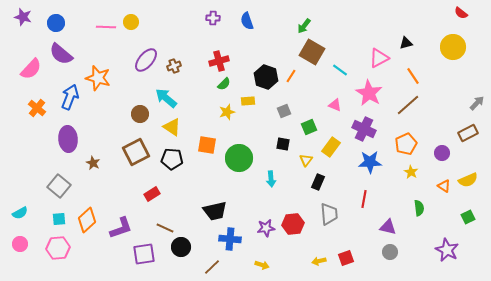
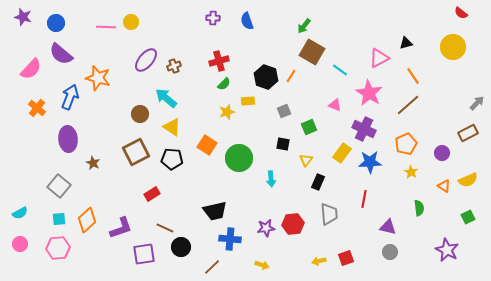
orange square at (207, 145): rotated 24 degrees clockwise
yellow rectangle at (331, 147): moved 11 px right, 6 px down
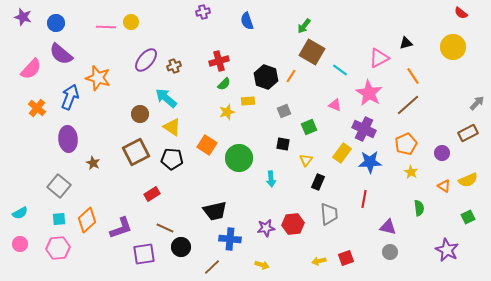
purple cross at (213, 18): moved 10 px left, 6 px up; rotated 16 degrees counterclockwise
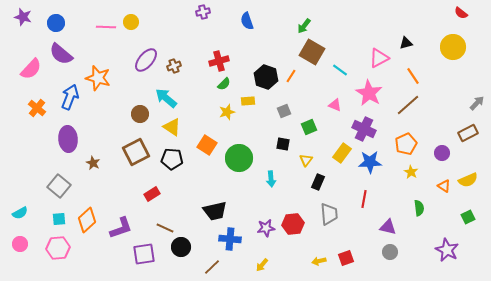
yellow arrow at (262, 265): rotated 112 degrees clockwise
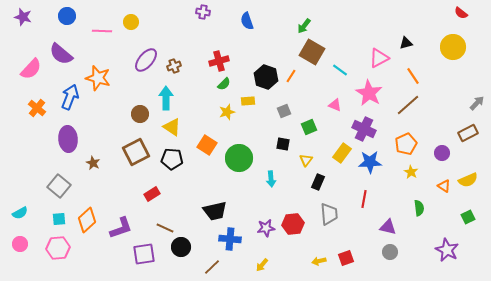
purple cross at (203, 12): rotated 24 degrees clockwise
blue circle at (56, 23): moved 11 px right, 7 px up
pink line at (106, 27): moved 4 px left, 4 px down
cyan arrow at (166, 98): rotated 50 degrees clockwise
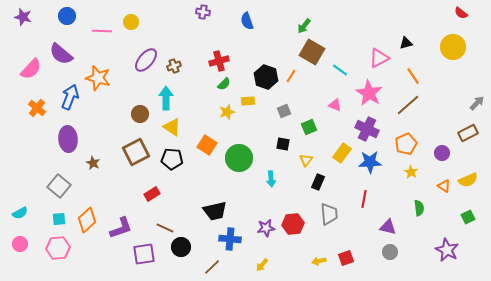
purple cross at (364, 129): moved 3 px right
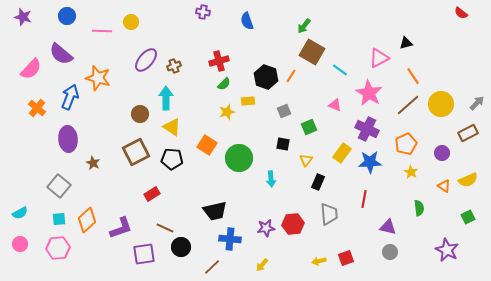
yellow circle at (453, 47): moved 12 px left, 57 px down
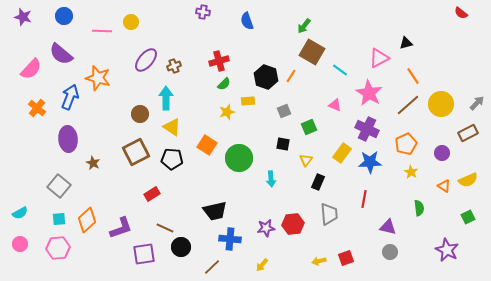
blue circle at (67, 16): moved 3 px left
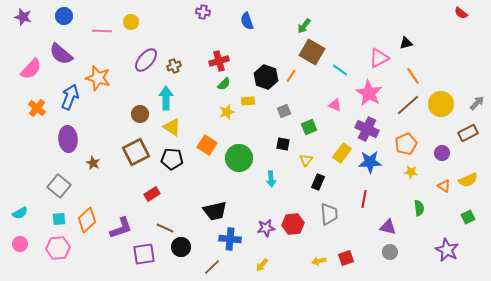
yellow star at (411, 172): rotated 24 degrees counterclockwise
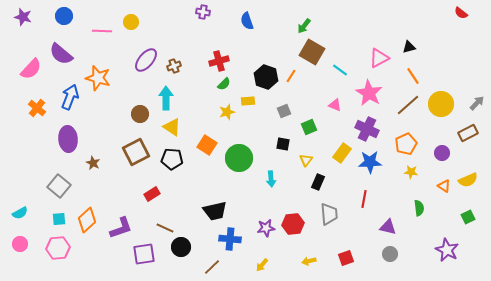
black triangle at (406, 43): moved 3 px right, 4 px down
gray circle at (390, 252): moved 2 px down
yellow arrow at (319, 261): moved 10 px left
